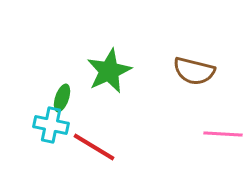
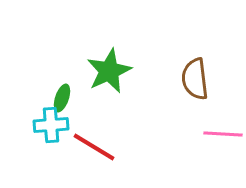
brown semicircle: moved 1 px right, 8 px down; rotated 69 degrees clockwise
cyan cross: rotated 16 degrees counterclockwise
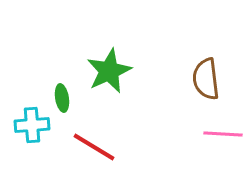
brown semicircle: moved 11 px right
green ellipse: rotated 28 degrees counterclockwise
cyan cross: moved 19 px left
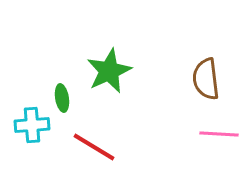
pink line: moved 4 px left
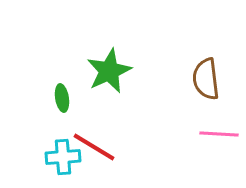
cyan cross: moved 31 px right, 32 px down
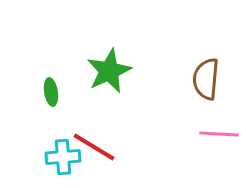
brown semicircle: rotated 12 degrees clockwise
green ellipse: moved 11 px left, 6 px up
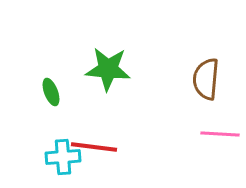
green star: moved 1 px left, 2 px up; rotated 30 degrees clockwise
green ellipse: rotated 12 degrees counterclockwise
pink line: moved 1 px right
red line: rotated 24 degrees counterclockwise
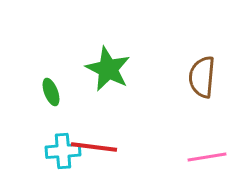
green star: rotated 21 degrees clockwise
brown semicircle: moved 4 px left, 2 px up
pink line: moved 13 px left, 23 px down; rotated 12 degrees counterclockwise
cyan cross: moved 6 px up
